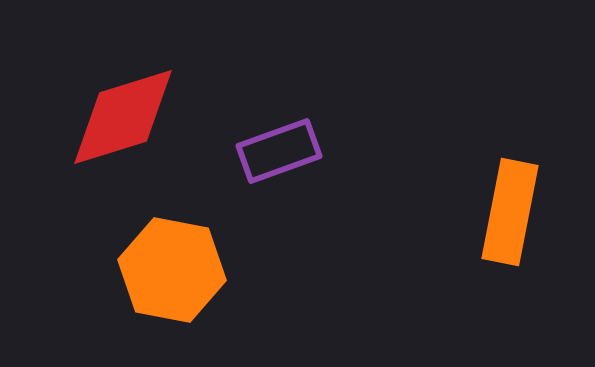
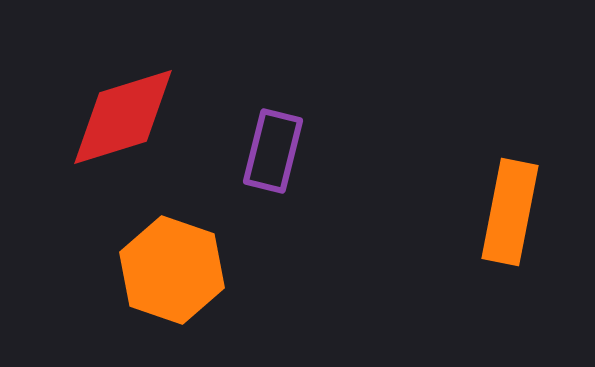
purple rectangle: moved 6 px left; rotated 56 degrees counterclockwise
orange hexagon: rotated 8 degrees clockwise
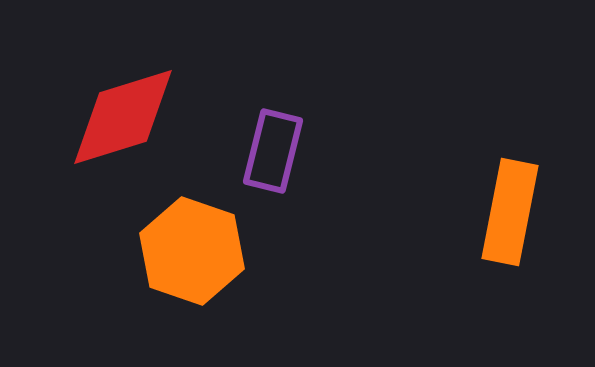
orange hexagon: moved 20 px right, 19 px up
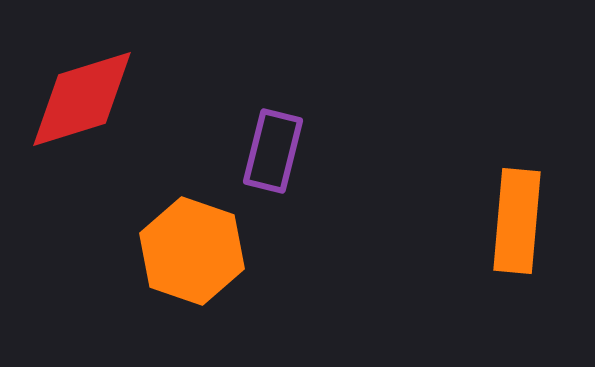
red diamond: moved 41 px left, 18 px up
orange rectangle: moved 7 px right, 9 px down; rotated 6 degrees counterclockwise
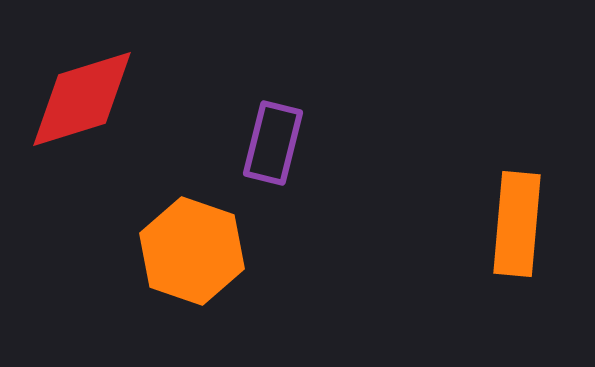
purple rectangle: moved 8 px up
orange rectangle: moved 3 px down
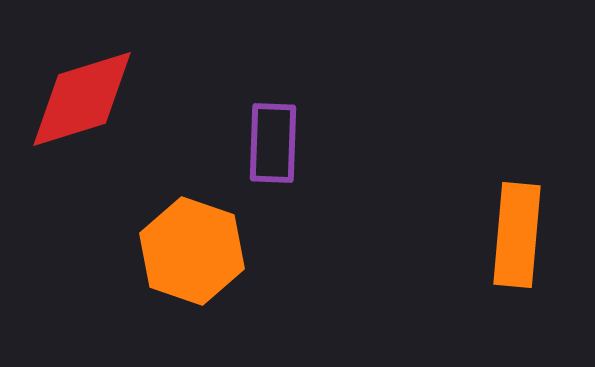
purple rectangle: rotated 12 degrees counterclockwise
orange rectangle: moved 11 px down
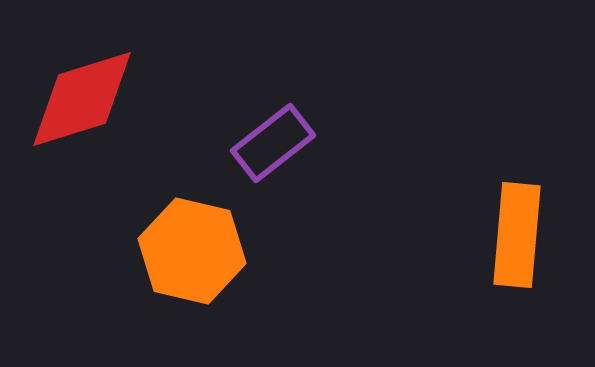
purple rectangle: rotated 50 degrees clockwise
orange hexagon: rotated 6 degrees counterclockwise
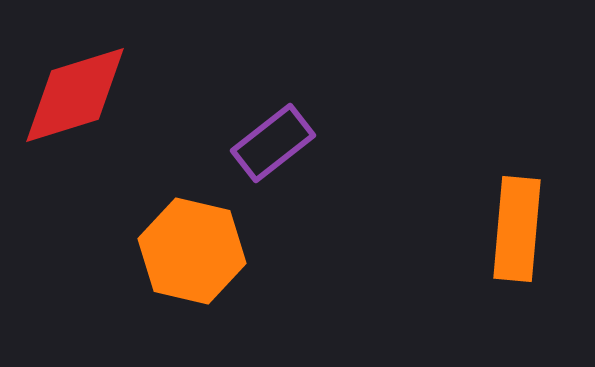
red diamond: moved 7 px left, 4 px up
orange rectangle: moved 6 px up
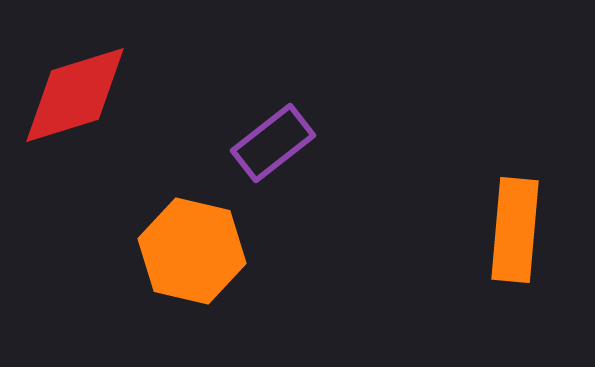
orange rectangle: moved 2 px left, 1 px down
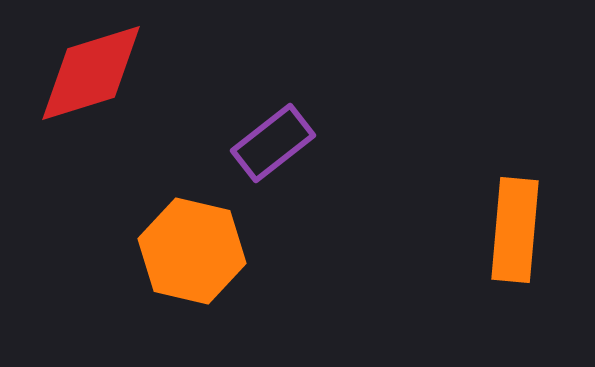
red diamond: moved 16 px right, 22 px up
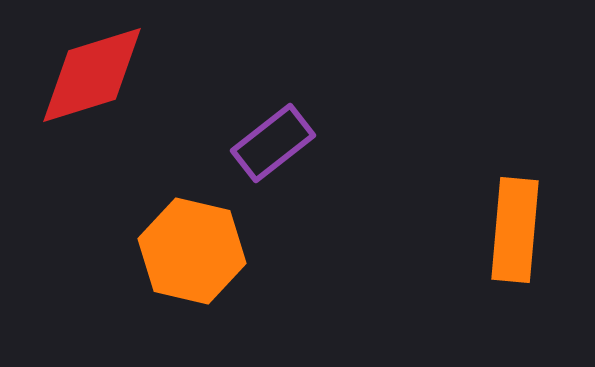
red diamond: moved 1 px right, 2 px down
